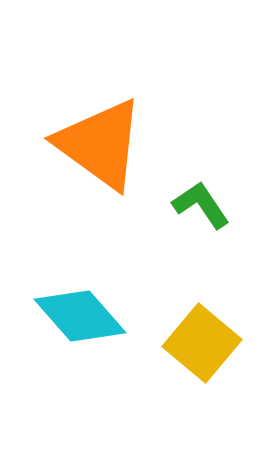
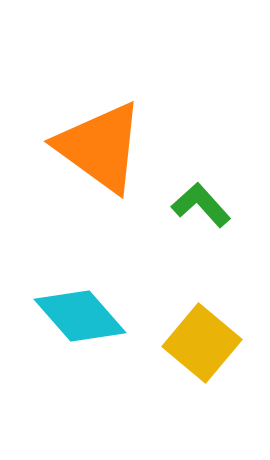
orange triangle: moved 3 px down
green L-shape: rotated 8 degrees counterclockwise
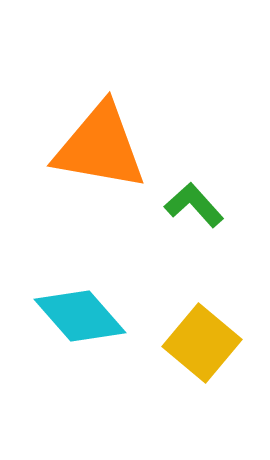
orange triangle: rotated 26 degrees counterclockwise
green L-shape: moved 7 px left
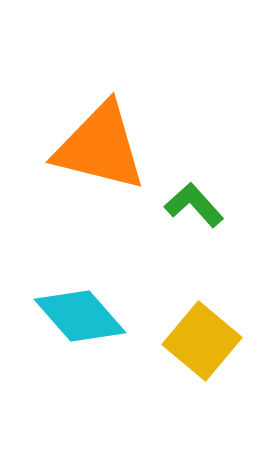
orange triangle: rotated 4 degrees clockwise
yellow square: moved 2 px up
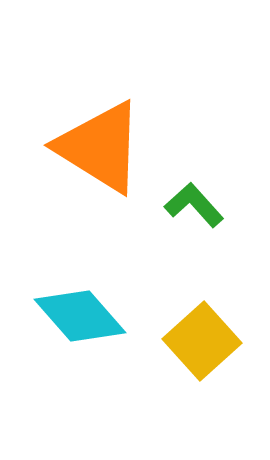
orange triangle: rotated 18 degrees clockwise
yellow square: rotated 8 degrees clockwise
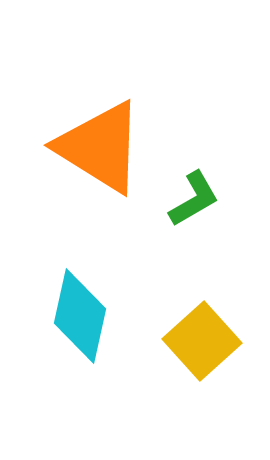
green L-shape: moved 6 px up; rotated 102 degrees clockwise
cyan diamond: rotated 54 degrees clockwise
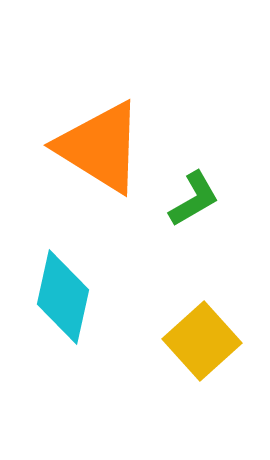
cyan diamond: moved 17 px left, 19 px up
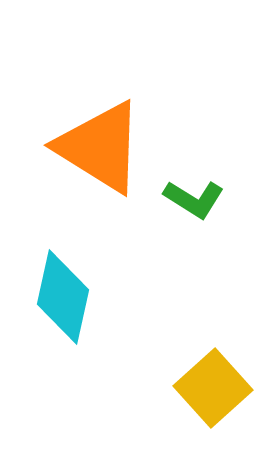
green L-shape: rotated 62 degrees clockwise
yellow square: moved 11 px right, 47 px down
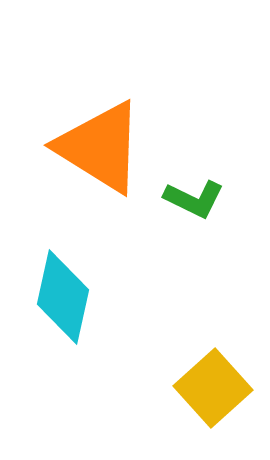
green L-shape: rotated 6 degrees counterclockwise
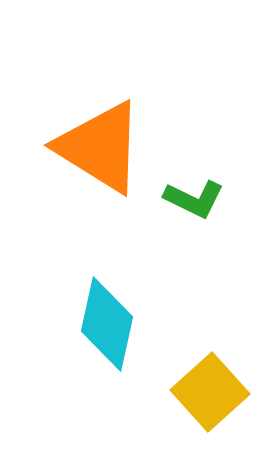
cyan diamond: moved 44 px right, 27 px down
yellow square: moved 3 px left, 4 px down
